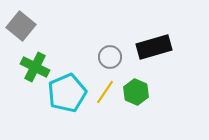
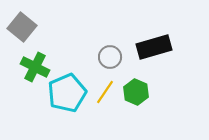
gray square: moved 1 px right, 1 px down
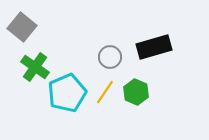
green cross: rotated 8 degrees clockwise
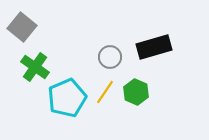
cyan pentagon: moved 5 px down
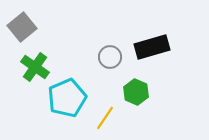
gray square: rotated 12 degrees clockwise
black rectangle: moved 2 px left
yellow line: moved 26 px down
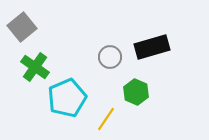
yellow line: moved 1 px right, 1 px down
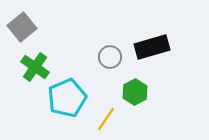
green hexagon: moved 1 px left; rotated 10 degrees clockwise
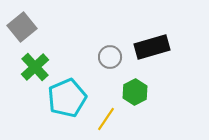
green cross: rotated 12 degrees clockwise
